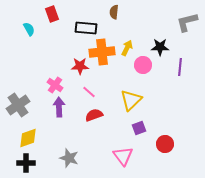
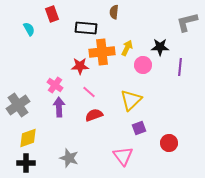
red circle: moved 4 px right, 1 px up
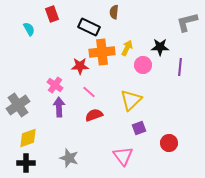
black rectangle: moved 3 px right, 1 px up; rotated 20 degrees clockwise
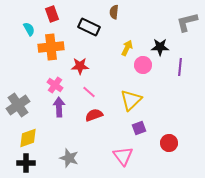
orange cross: moved 51 px left, 5 px up
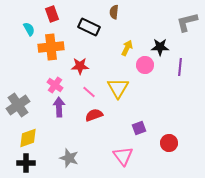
pink circle: moved 2 px right
yellow triangle: moved 13 px left, 12 px up; rotated 15 degrees counterclockwise
